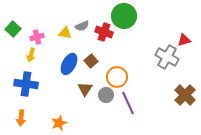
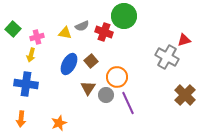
brown triangle: moved 3 px right, 1 px up
orange arrow: moved 1 px down
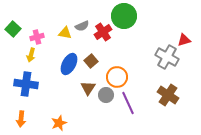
red cross: moved 1 px left; rotated 36 degrees clockwise
brown cross: moved 17 px left; rotated 10 degrees counterclockwise
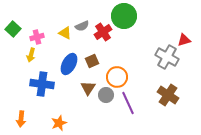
yellow triangle: rotated 16 degrees clockwise
brown square: moved 1 px right; rotated 16 degrees clockwise
blue cross: moved 16 px right
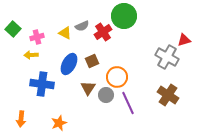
yellow arrow: rotated 72 degrees clockwise
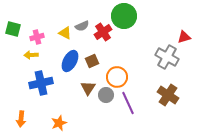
green square: rotated 28 degrees counterclockwise
red triangle: moved 3 px up
blue ellipse: moved 1 px right, 3 px up
blue cross: moved 1 px left, 1 px up; rotated 20 degrees counterclockwise
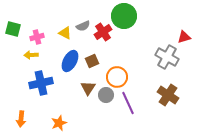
gray semicircle: moved 1 px right
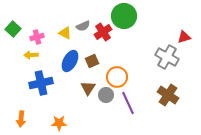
green square: rotated 28 degrees clockwise
orange star: rotated 21 degrees clockwise
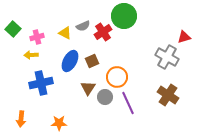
gray circle: moved 1 px left, 2 px down
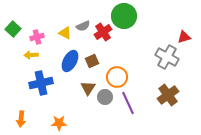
brown cross: rotated 20 degrees clockwise
